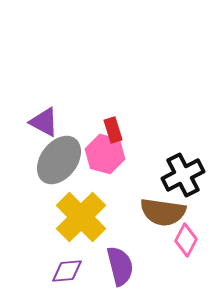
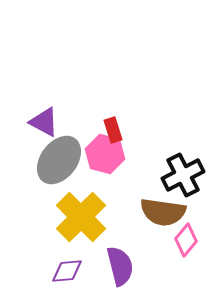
pink diamond: rotated 12 degrees clockwise
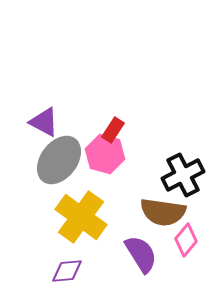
red rectangle: rotated 50 degrees clockwise
yellow cross: rotated 9 degrees counterclockwise
purple semicircle: moved 21 px right, 12 px up; rotated 18 degrees counterclockwise
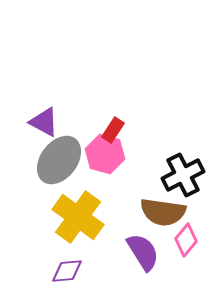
yellow cross: moved 3 px left
purple semicircle: moved 2 px right, 2 px up
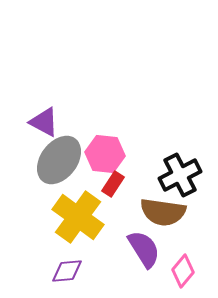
red rectangle: moved 54 px down
pink hexagon: rotated 9 degrees counterclockwise
black cross: moved 3 px left
pink diamond: moved 3 px left, 31 px down
purple semicircle: moved 1 px right, 3 px up
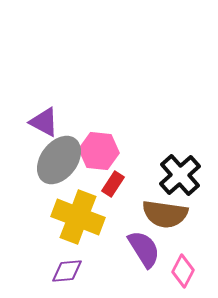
pink hexagon: moved 6 px left, 3 px up
black cross: rotated 15 degrees counterclockwise
brown semicircle: moved 2 px right, 2 px down
yellow cross: rotated 15 degrees counterclockwise
pink diamond: rotated 12 degrees counterclockwise
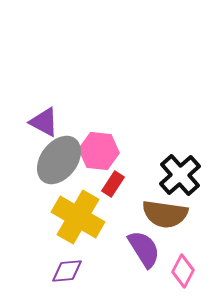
yellow cross: rotated 9 degrees clockwise
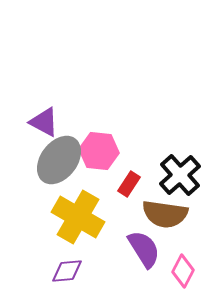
red rectangle: moved 16 px right
